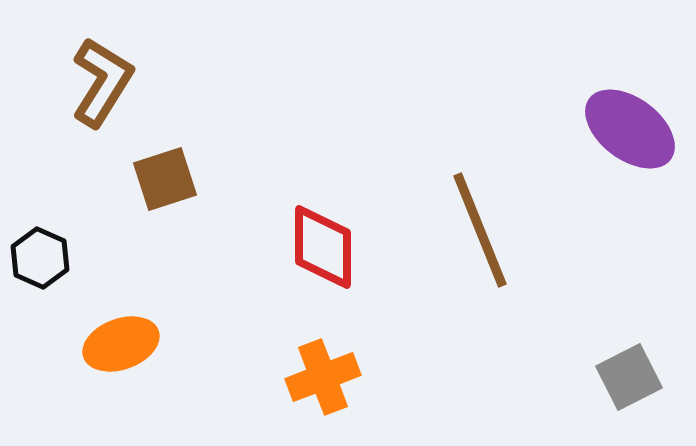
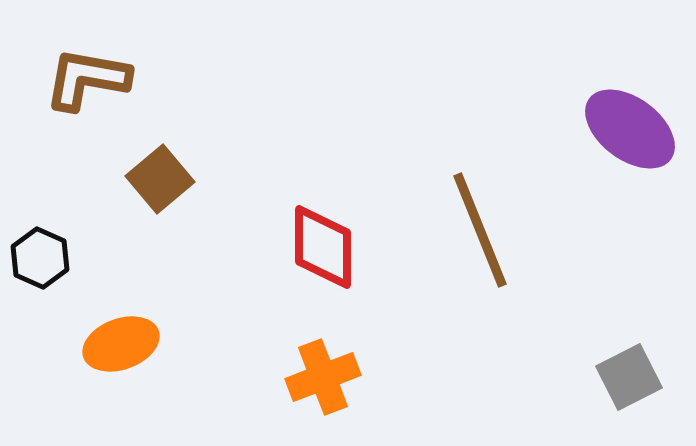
brown L-shape: moved 15 px left, 3 px up; rotated 112 degrees counterclockwise
brown square: moved 5 px left; rotated 22 degrees counterclockwise
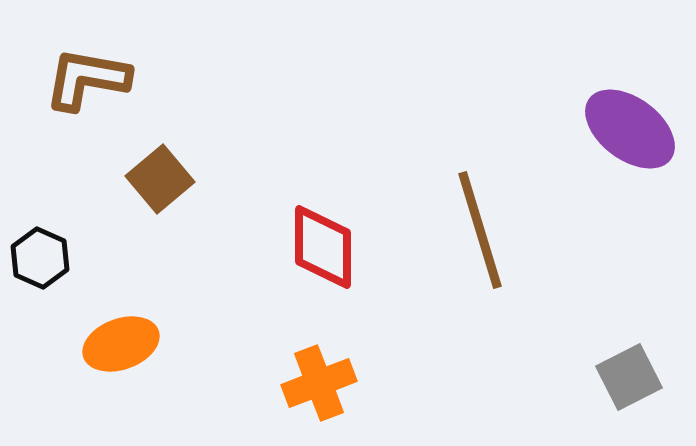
brown line: rotated 5 degrees clockwise
orange cross: moved 4 px left, 6 px down
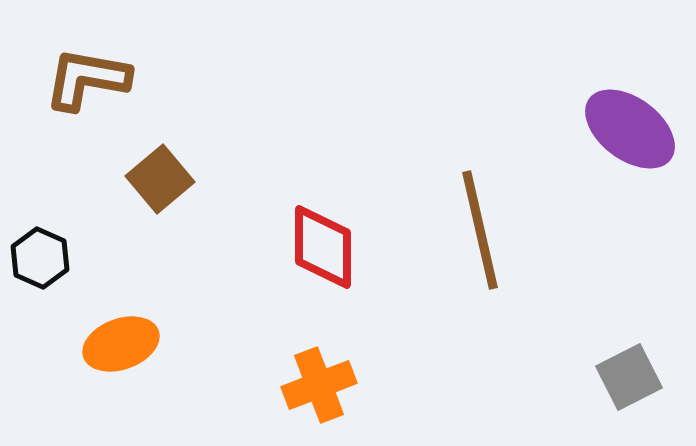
brown line: rotated 4 degrees clockwise
orange cross: moved 2 px down
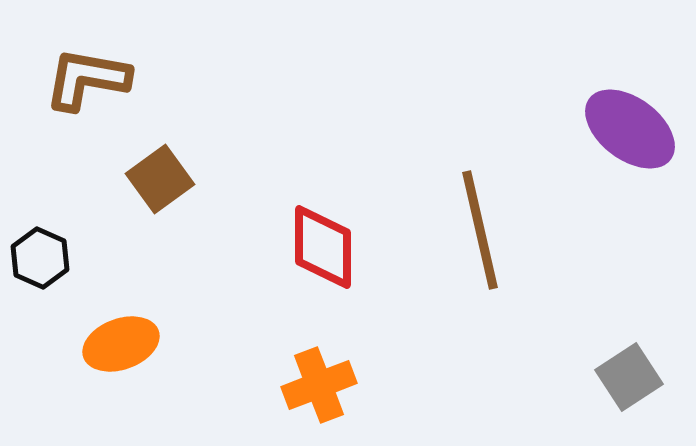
brown square: rotated 4 degrees clockwise
gray square: rotated 6 degrees counterclockwise
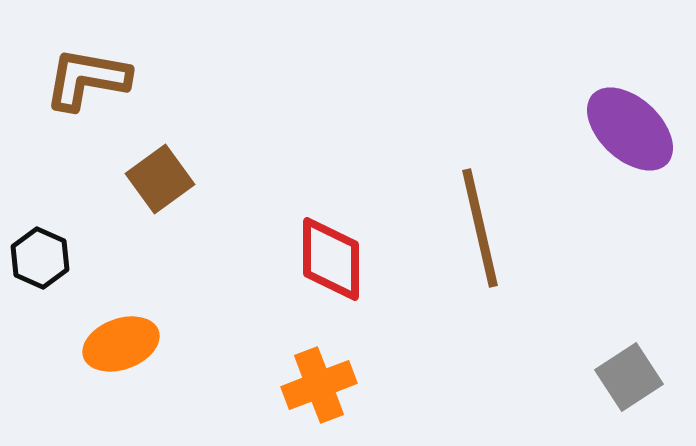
purple ellipse: rotated 6 degrees clockwise
brown line: moved 2 px up
red diamond: moved 8 px right, 12 px down
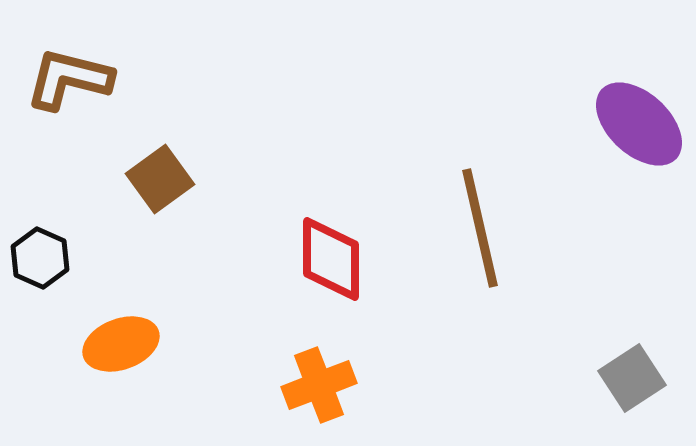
brown L-shape: moved 18 px left; rotated 4 degrees clockwise
purple ellipse: moved 9 px right, 5 px up
gray square: moved 3 px right, 1 px down
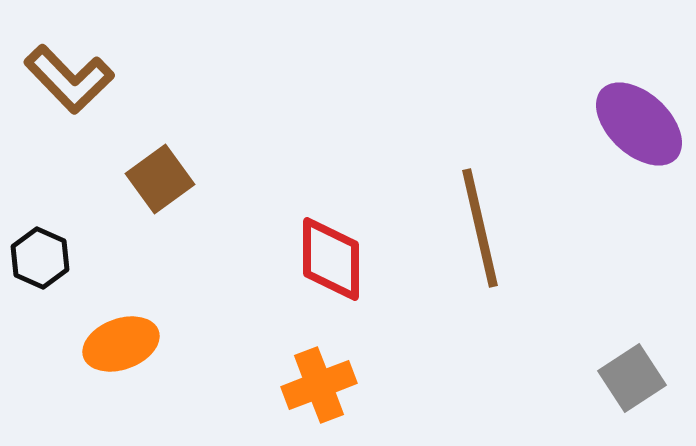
brown L-shape: rotated 148 degrees counterclockwise
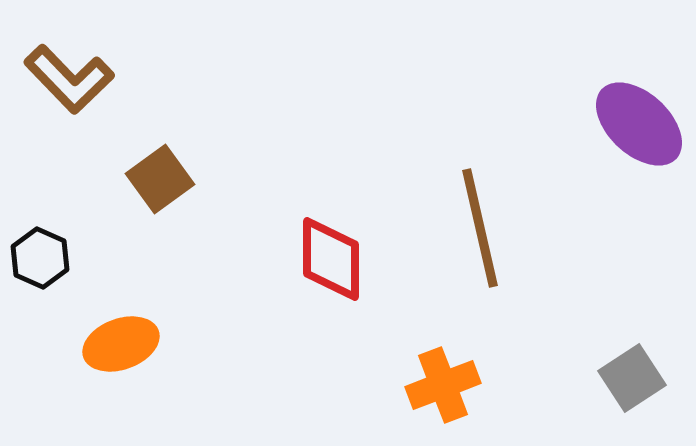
orange cross: moved 124 px right
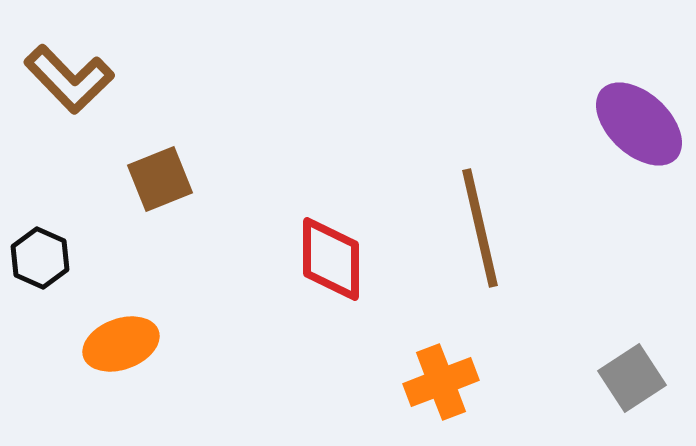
brown square: rotated 14 degrees clockwise
orange cross: moved 2 px left, 3 px up
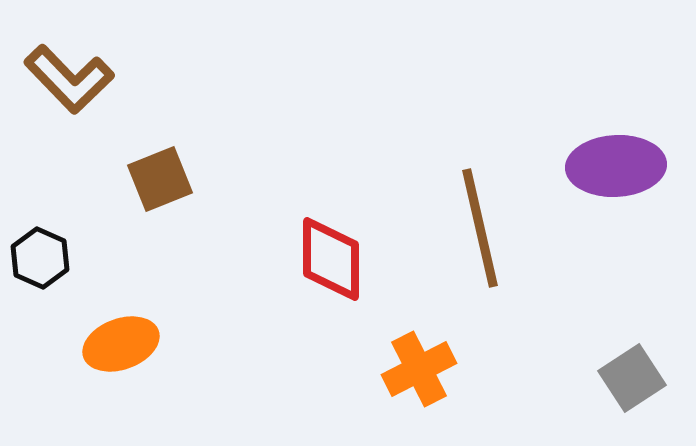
purple ellipse: moved 23 px left, 42 px down; rotated 46 degrees counterclockwise
orange cross: moved 22 px left, 13 px up; rotated 6 degrees counterclockwise
